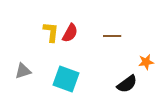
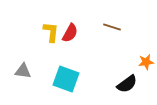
brown line: moved 9 px up; rotated 18 degrees clockwise
gray triangle: rotated 24 degrees clockwise
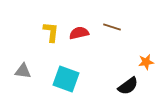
red semicircle: moved 9 px right; rotated 132 degrees counterclockwise
black semicircle: moved 1 px right, 2 px down
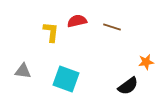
red semicircle: moved 2 px left, 12 px up
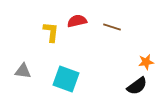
black semicircle: moved 9 px right
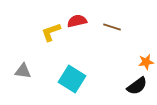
yellow L-shape: rotated 115 degrees counterclockwise
cyan square: moved 6 px right; rotated 12 degrees clockwise
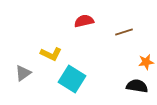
red semicircle: moved 7 px right
brown line: moved 12 px right, 5 px down; rotated 36 degrees counterclockwise
yellow L-shape: moved 22 px down; rotated 135 degrees counterclockwise
gray triangle: moved 2 px down; rotated 42 degrees counterclockwise
black semicircle: rotated 135 degrees counterclockwise
